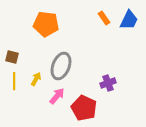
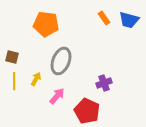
blue trapezoid: rotated 80 degrees clockwise
gray ellipse: moved 5 px up
purple cross: moved 4 px left
red pentagon: moved 3 px right, 3 px down
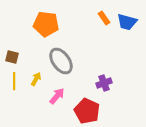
blue trapezoid: moved 2 px left, 2 px down
gray ellipse: rotated 56 degrees counterclockwise
